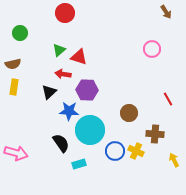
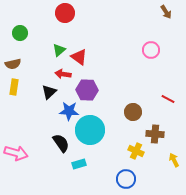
pink circle: moved 1 px left, 1 px down
red triangle: rotated 18 degrees clockwise
red line: rotated 32 degrees counterclockwise
brown circle: moved 4 px right, 1 px up
blue circle: moved 11 px right, 28 px down
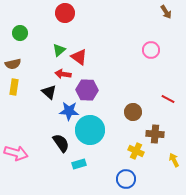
black triangle: rotated 35 degrees counterclockwise
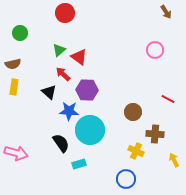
pink circle: moved 4 px right
red arrow: rotated 35 degrees clockwise
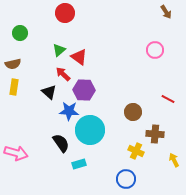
purple hexagon: moved 3 px left
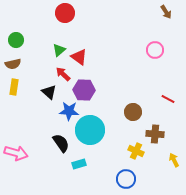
green circle: moved 4 px left, 7 px down
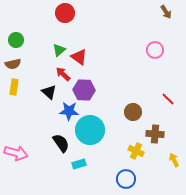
red line: rotated 16 degrees clockwise
